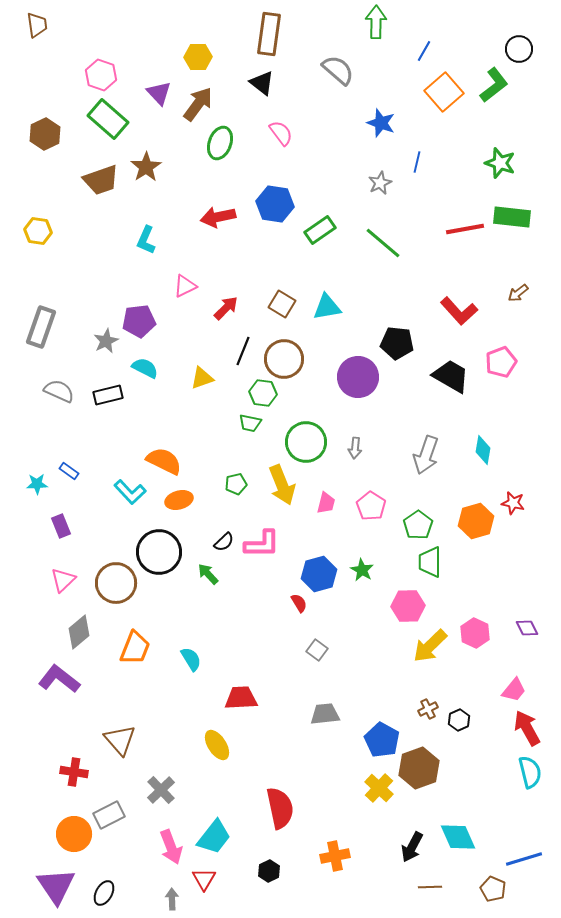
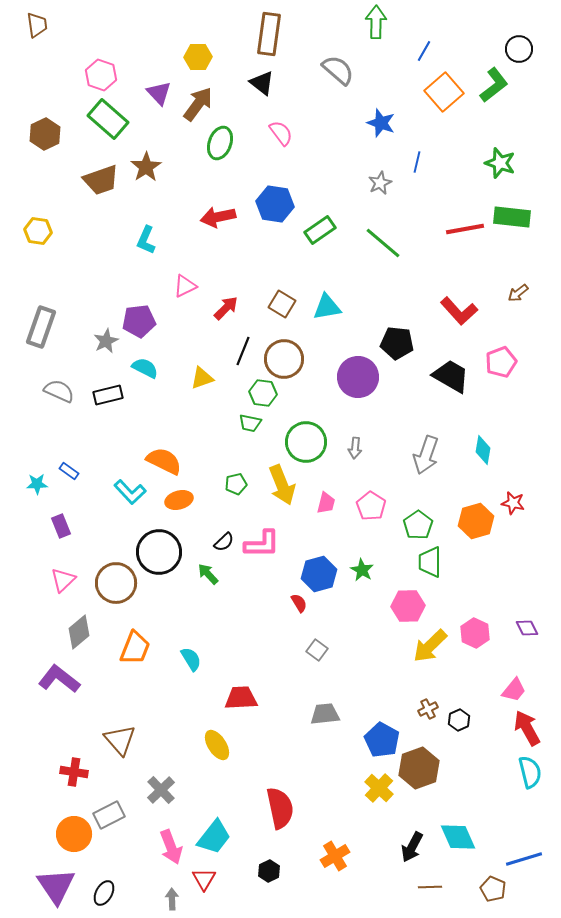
orange cross at (335, 856): rotated 20 degrees counterclockwise
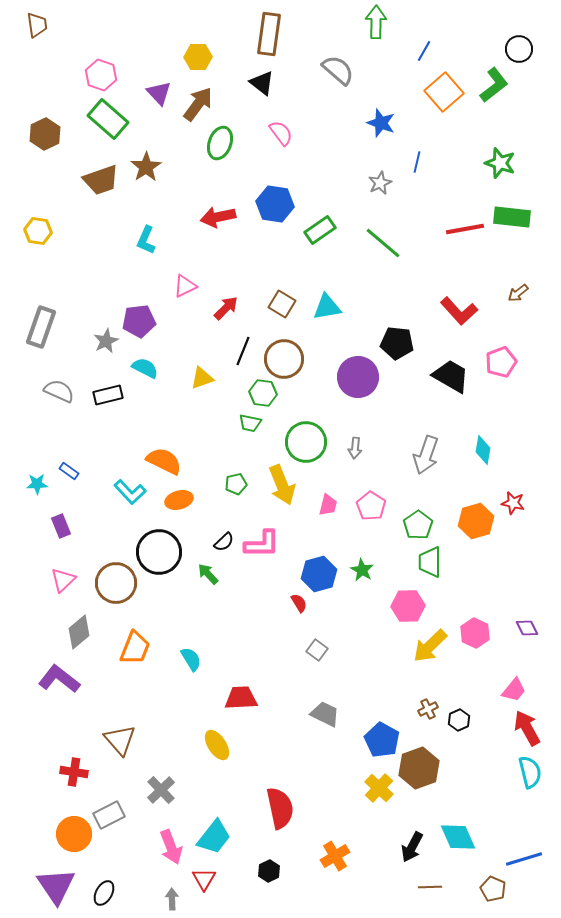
pink trapezoid at (326, 503): moved 2 px right, 2 px down
gray trapezoid at (325, 714): rotated 32 degrees clockwise
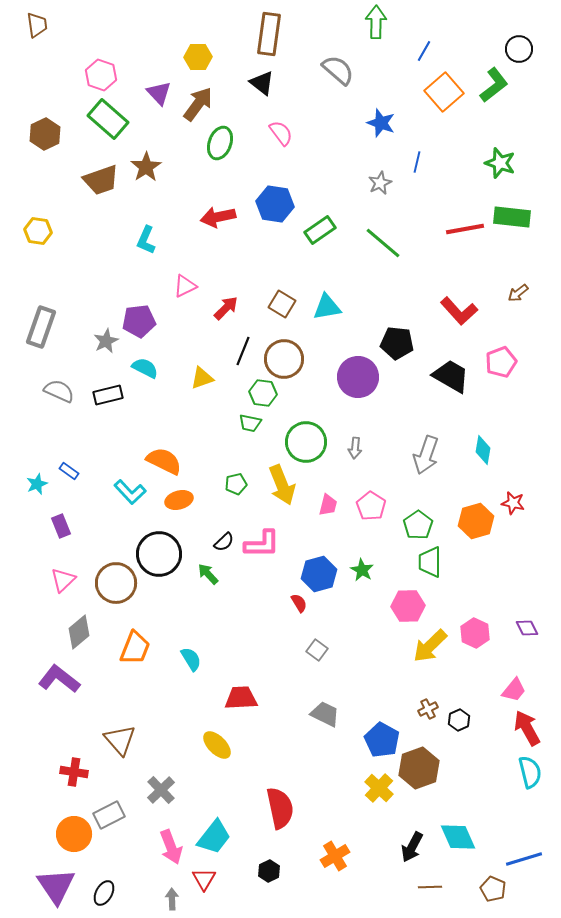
cyan star at (37, 484): rotated 20 degrees counterclockwise
black circle at (159, 552): moved 2 px down
yellow ellipse at (217, 745): rotated 12 degrees counterclockwise
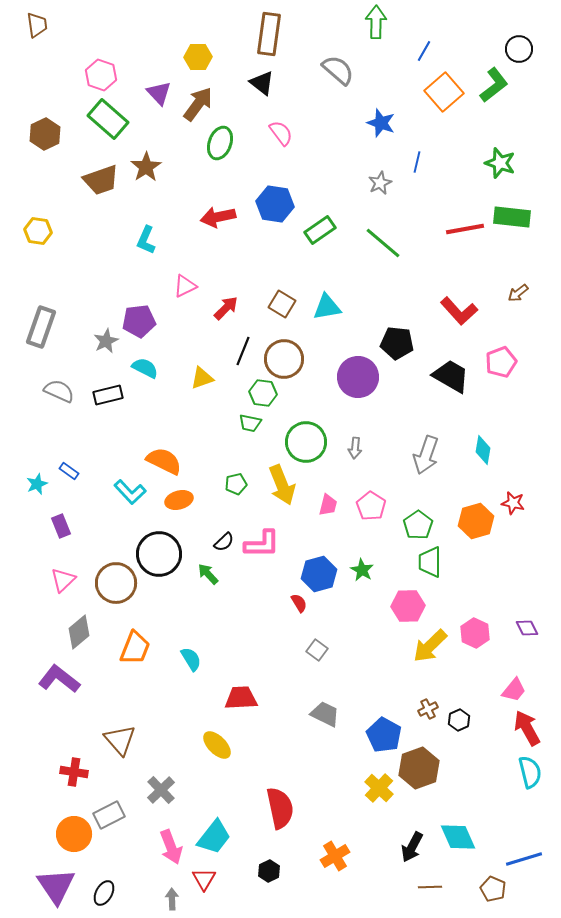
blue pentagon at (382, 740): moved 2 px right, 5 px up
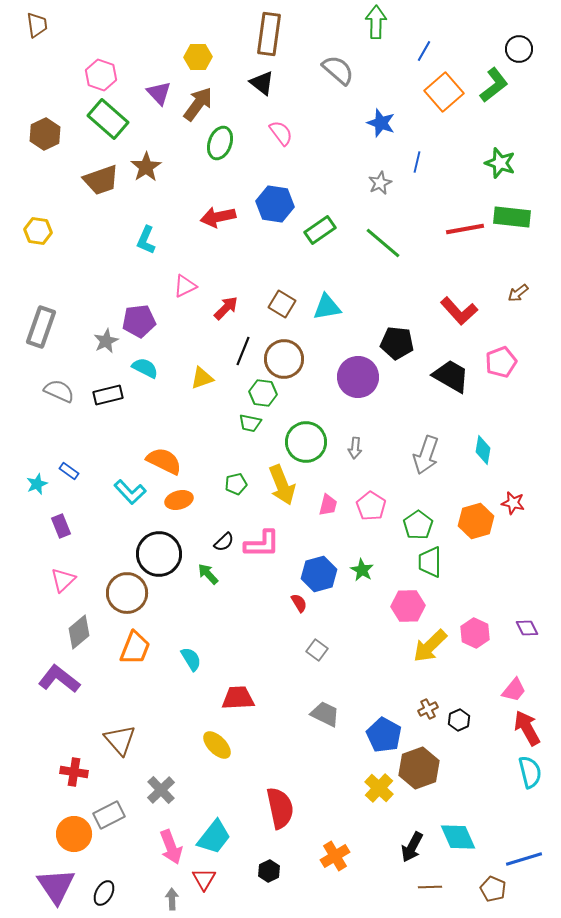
brown circle at (116, 583): moved 11 px right, 10 px down
red trapezoid at (241, 698): moved 3 px left
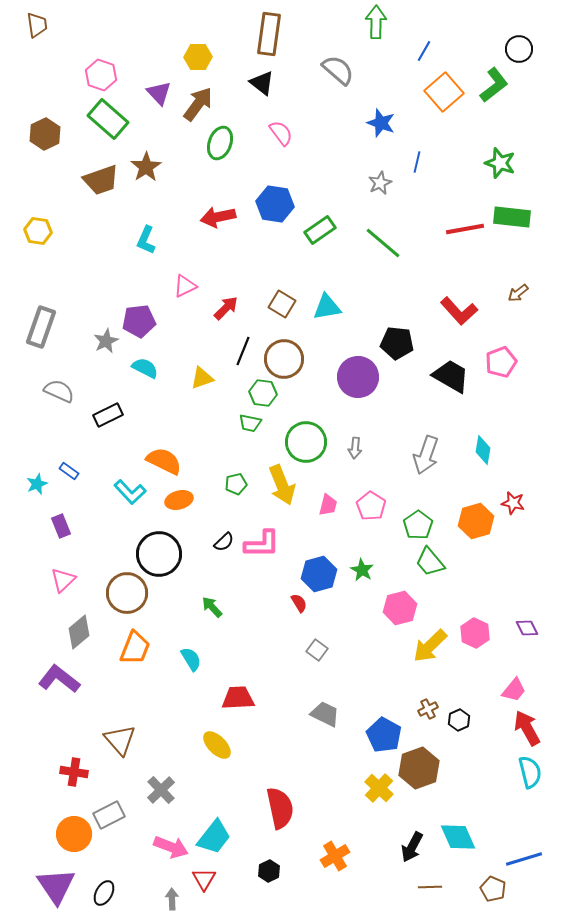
black rectangle at (108, 395): moved 20 px down; rotated 12 degrees counterclockwise
green trapezoid at (430, 562): rotated 40 degrees counterclockwise
green arrow at (208, 574): moved 4 px right, 33 px down
pink hexagon at (408, 606): moved 8 px left, 2 px down; rotated 12 degrees counterclockwise
pink arrow at (171, 847): rotated 48 degrees counterclockwise
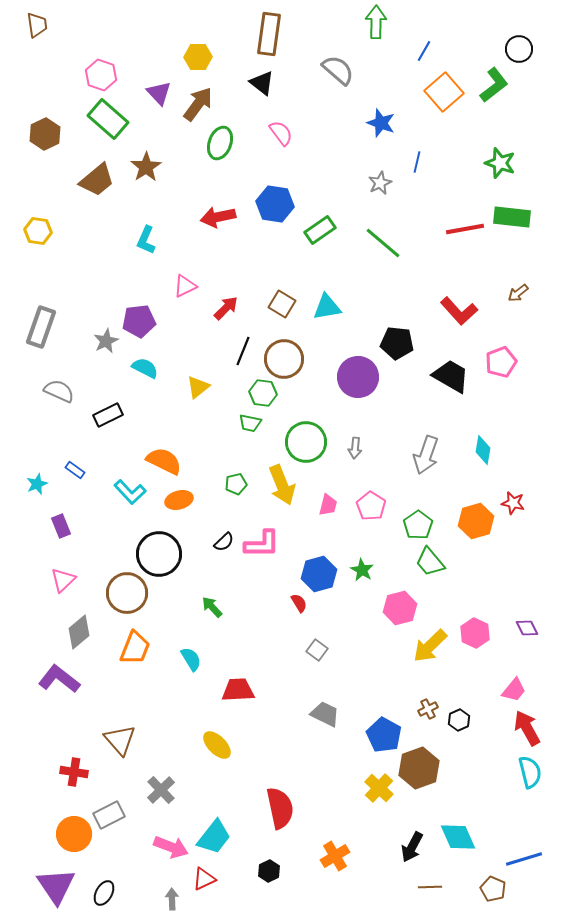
brown trapezoid at (101, 180): moved 4 px left; rotated 21 degrees counterclockwise
yellow triangle at (202, 378): moved 4 px left, 9 px down; rotated 20 degrees counterclockwise
blue rectangle at (69, 471): moved 6 px right, 1 px up
red trapezoid at (238, 698): moved 8 px up
red triangle at (204, 879): rotated 35 degrees clockwise
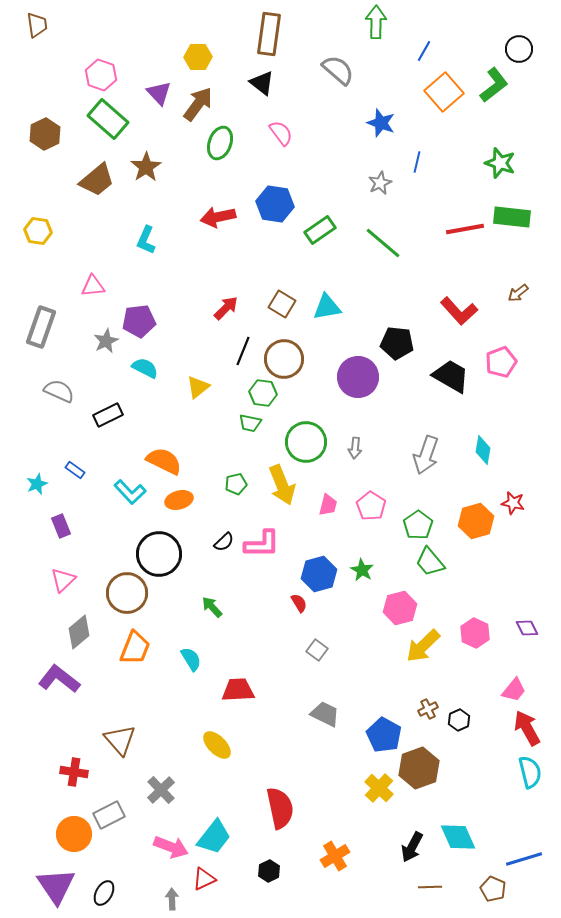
pink triangle at (185, 286): moved 92 px left; rotated 20 degrees clockwise
yellow arrow at (430, 646): moved 7 px left
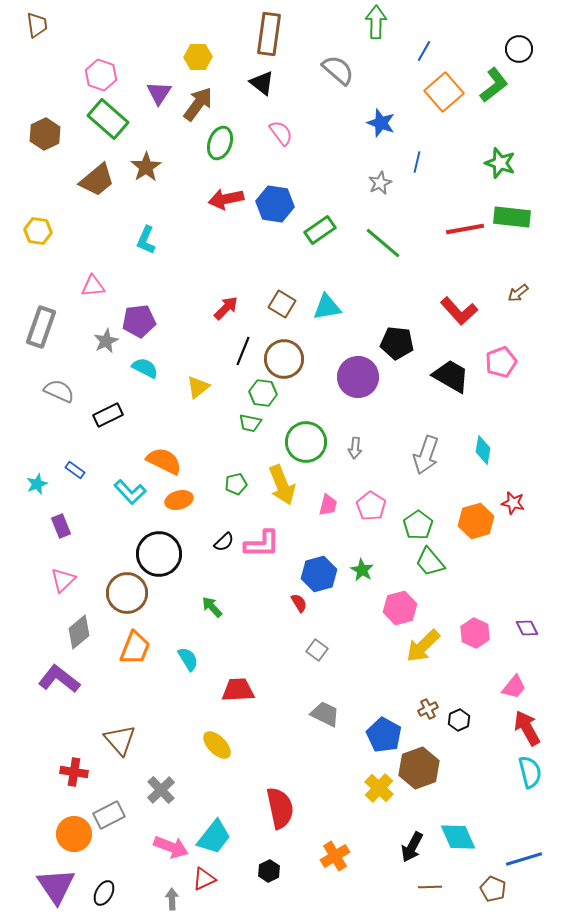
purple triangle at (159, 93): rotated 16 degrees clockwise
red arrow at (218, 217): moved 8 px right, 18 px up
cyan semicircle at (191, 659): moved 3 px left
pink trapezoid at (514, 690): moved 3 px up
